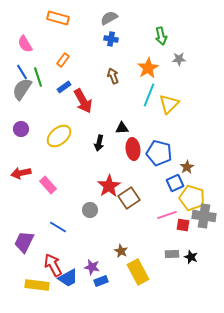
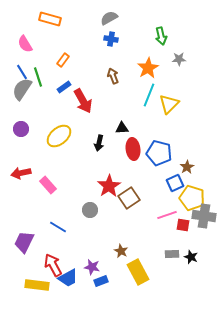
orange rectangle at (58, 18): moved 8 px left, 1 px down
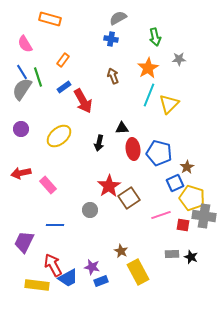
gray semicircle at (109, 18): moved 9 px right
green arrow at (161, 36): moved 6 px left, 1 px down
pink line at (167, 215): moved 6 px left
blue line at (58, 227): moved 3 px left, 2 px up; rotated 30 degrees counterclockwise
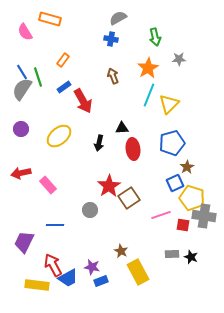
pink semicircle at (25, 44): moved 12 px up
blue pentagon at (159, 153): moved 13 px right, 10 px up; rotated 30 degrees counterclockwise
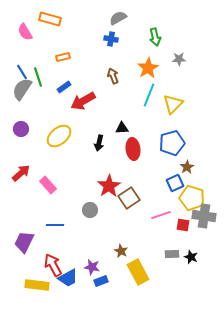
orange rectangle at (63, 60): moved 3 px up; rotated 40 degrees clockwise
red arrow at (83, 101): rotated 90 degrees clockwise
yellow triangle at (169, 104): moved 4 px right
red arrow at (21, 173): rotated 150 degrees clockwise
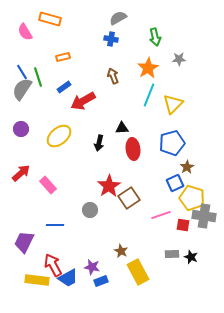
yellow rectangle at (37, 285): moved 5 px up
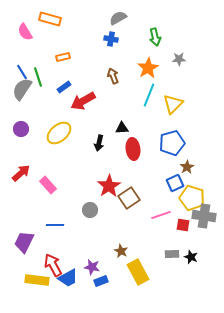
yellow ellipse at (59, 136): moved 3 px up
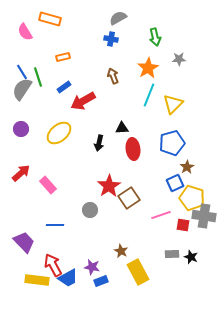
purple trapezoid at (24, 242): rotated 110 degrees clockwise
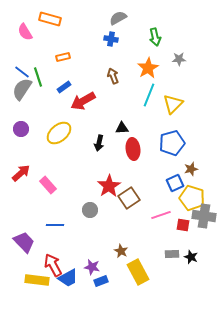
blue line at (22, 72): rotated 21 degrees counterclockwise
brown star at (187, 167): moved 4 px right, 2 px down; rotated 16 degrees clockwise
